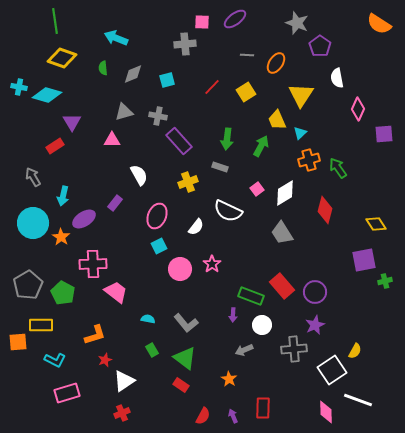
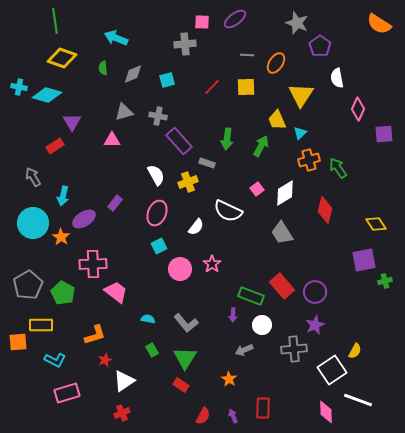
yellow square at (246, 92): moved 5 px up; rotated 30 degrees clockwise
gray rectangle at (220, 167): moved 13 px left, 4 px up
white semicircle at (139, 175): moved 17 px right
pink ellipse at (157, 216): moved 3 px up
green triangle at (185, 358): rotated 25 degrees clockwise
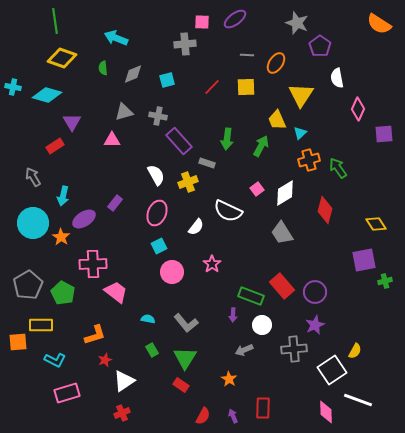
cyan cross at (19, 87): moved 6 px left
pink circle at (180, 269): moved 8 px left, 3 px down
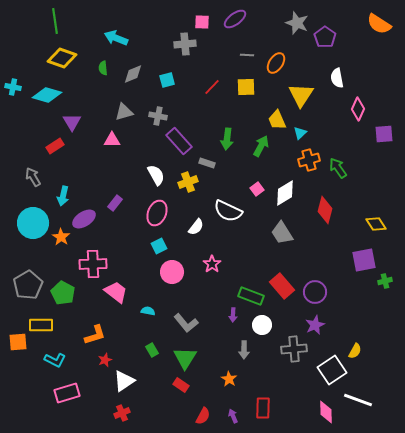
purple pentagon at (320, 46): moved 5 px right, 9 px up
cyan semicircle at (148, 319): moved 8 px up
gray arrow at (244, 350): rotated 66 degrees counterclockwise
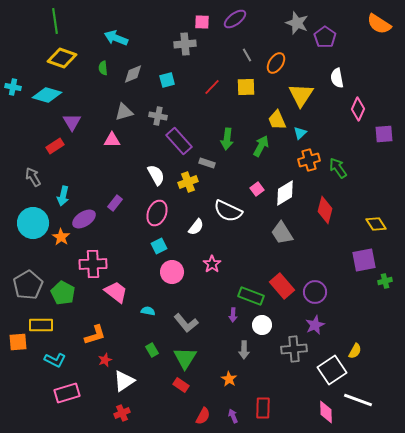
gray line at (247, 55): rotated 56 degrees clockwise
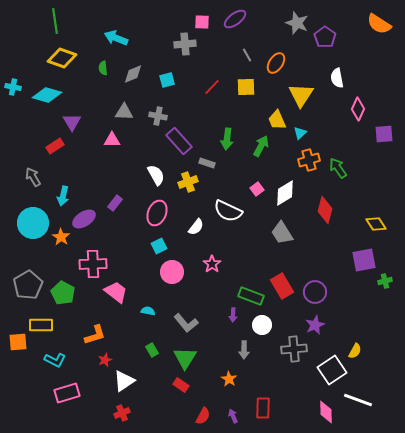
gray triangle at (124, 112): rotated 18 degrees clockwise
red rectangle at (282, 286): rotated 10 degrees clockwise
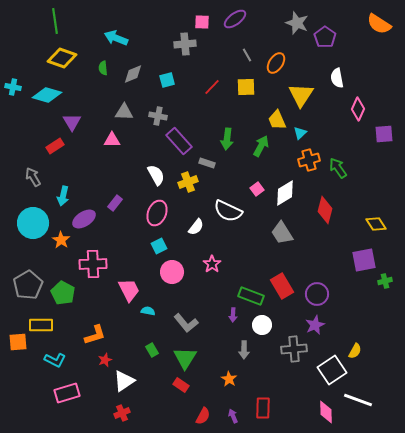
orange star at (61, 237): moved 3 px down
pink trapezoid at (116, 292): moved 13 px right, 2 px up; rotated 25 degrees clockwise
purple circle at (315, 292): moved 2 px right, 2 px down
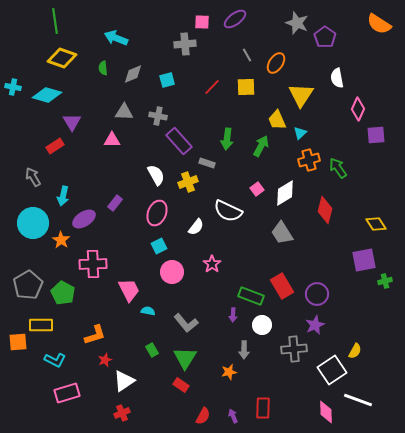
purple square at (384, 134): moved 8 px left, 1 px down
orange star at (229, 379): moved 7 px up; rotated 28 degrees clockwise
